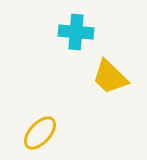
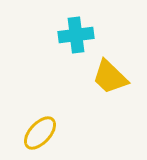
cyan cross: moved 3 px down; rotated 12 degrees counterclockwise
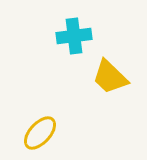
cyan cross: moved 2 px left, 1 px down
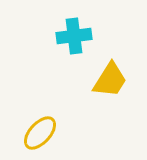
yellow trapezoid: moved 3 px down; rotated 102 degrees counterclockwise
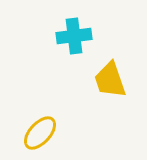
yellow trapezoid: rotated 129 degrees clockwise
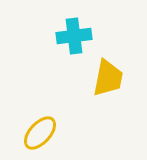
yellow trapezoid: moved 2 px left, 2 px up; rotated 150 degrees counterclockwise
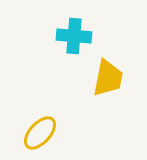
cyan cross: rotated 12 degrees clockwise
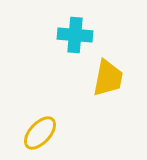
cyan cross: moved 1 px right, 1 px up
